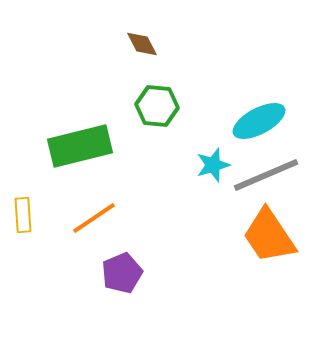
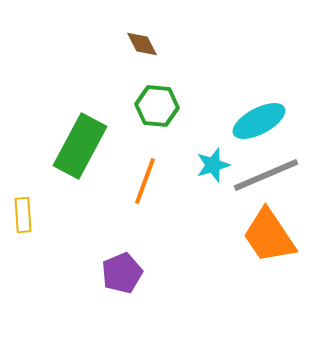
green rectangle: rotated 48 degrees counterclockwise
orange line: moved 51 px right, 37 px up; rotated 36 degrees counterclockwise
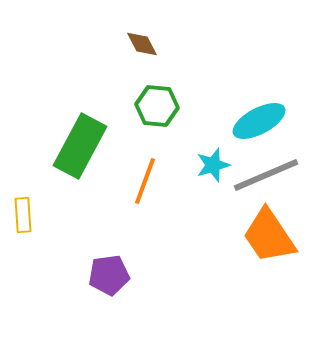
purple pentagon: moved 13 px left, 2 px down; rotated 15 degrees clockwise
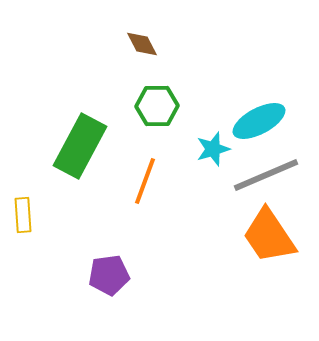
green hexagon: rotated 6 degrees counterclockwise
cyan star: moved 16 px up
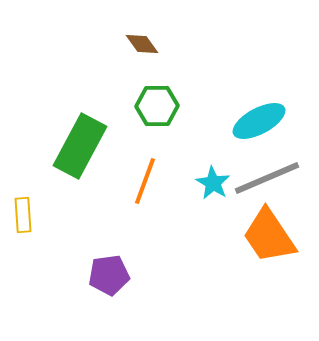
brown diamond: rotated 8 degrees counterclockwise
cyan star: moved 34 px down; rotated 24 degrees counterclockwise
gray line: moved 1 px right, 3 px down
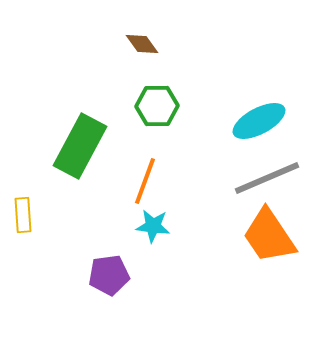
cyan star: moved 60 px left, 43 px down; rotated 24 degrees counterclockwise
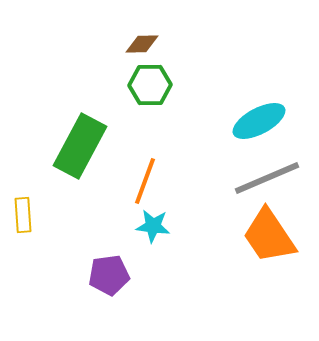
brown diamond: rotated 56 degrees counterclockwise
green hexagon: moved 7 px left, 21 px up
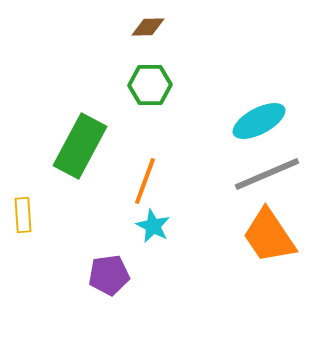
brown diamond: moved 6 px right, 17 px up
gray line: moved 4 px up
cyan star: rotated 20 degrees clockwise
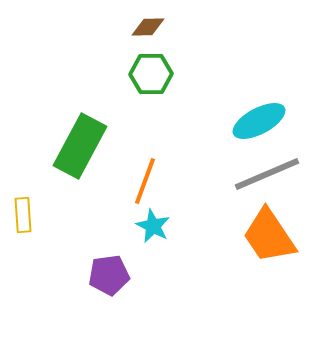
green hexagon: moved 1 px right, 11 px up
